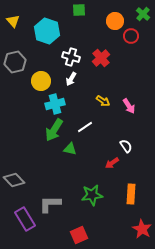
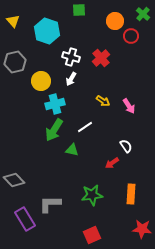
green triangle: moved 2 px right, 1 px down
red star: rotated 24 degrees counterclockwise
red square: moved 13 px right
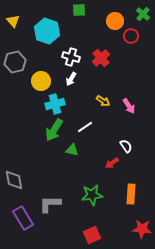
gray diamond: rotated 35 degrees clockwise
purple rectangle: moved 2 px left, 1 px up
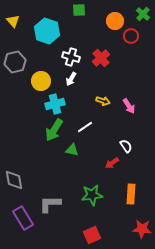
yellow arrow: rotated 16 degrees counterclockwise
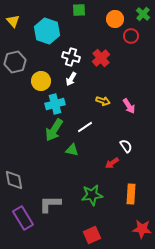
orange circle: moved 2 px up
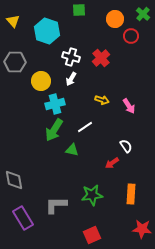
gray hexagon: rotated 15 degrees clockwise
yellow arrow: moved 1 px left, 1 px up
gray L-shape: moved 6 px right, 1 px down
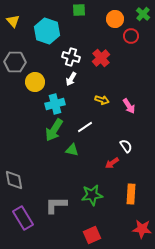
yellow circle: moved 6 px left, 1 px down
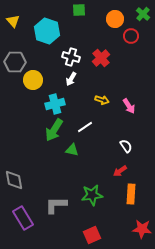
yellow circle: moved 2 px left, 2 px up
red arrow: moved 8 px right, 8 px down
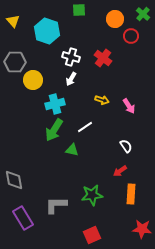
red cross: moved 2 px right; rotated 12 degrees counterclockwise
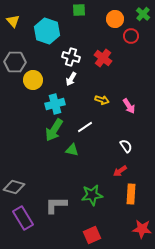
gray diamond: moved 7 px down; rotated 65 degrees counterclockwise
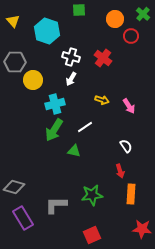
green triangle: moved 2 px right, 1 px down
red arrow: rotated 72 degrees counterclockwise
